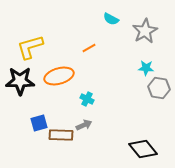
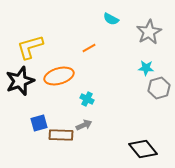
gray star: moved 4 px right, 1 px down
black star: rotated 20 degrees counterclockwise
gray hexagon: rotated 25 degrees counterclockwise
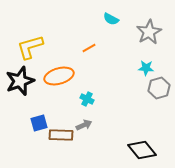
black diamond: moved 1 px left, 1 px down
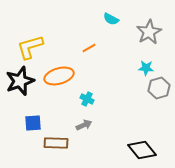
blue square: moved 6 px left; rotated 12 degrees clockwise
brown rectangle: moved 5 px left, 8 px down
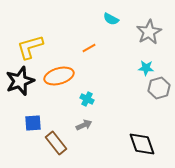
brown rectangle: rotated 50 degrees clockwise
black diamond: moved 6 px up; rotated 20 degrees clockwise
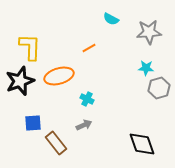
gray star: rotated 25 degrees clockwise
yellow L-shape: rotated 108 degrees clockwise
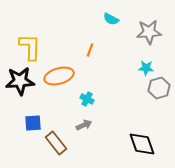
orange line: moved 1 px right, 2 px down; rotated 40 degrees counterclockwise
black star: rotated 16 degrees clockwise
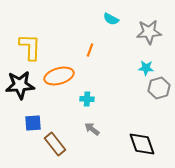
black star: moved 4 px down
cyan cross: rotated 24 degrees counterclockwise
gray arrow: moved 8 px right, 4 px down; rotated 119 degrees counterclockwise
brown rectangle: moved 1 px left, 1 px down
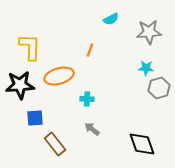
cyan semicircle: rotated 56 degrees counterclockwise
blue square: moved 2 px right, 5 px up
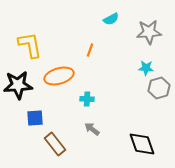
yellow L-shape: moved 2 px up; rotated 12 degrees counterclockwise
black star: moved 2 px left
